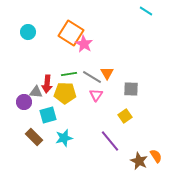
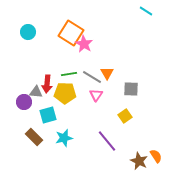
purple line: moved 3 px left
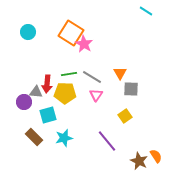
orange triangle: moved 13 px right
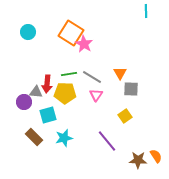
cyan line: rotated 56 degrees clockwise
brown star: moved 1 px left, 1 px up; rotated 24 degrees counterclockwise
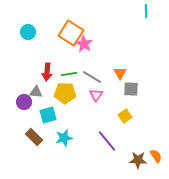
red arrow: moved 12 px up
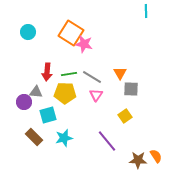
pink star: rotated 18 degrees counterclockwise
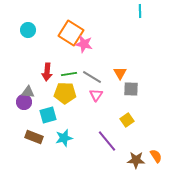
cyan line: moved 6 px left
cyan circle: moved 2 px up
gray triangle: moved 8 px left
yellow square: moved 2 px right, 4 px down
brown rectangle: rotated 24 degrees counterclockwise
brown star: moved 2 px left
